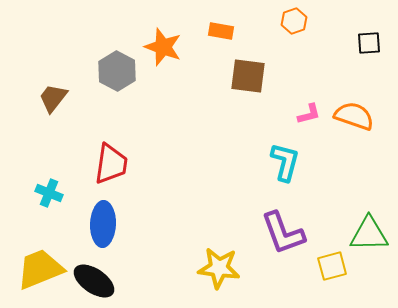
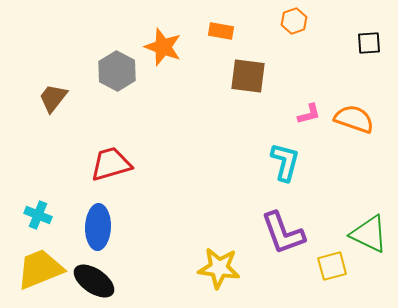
orange semicircle: moved 3 px down
red trapezoid: rotated 114 degrees counterclockwise
cyan cross: moved 11 px left, 22 px down
blue ellipse: moved 5 px left, 3 px down
green triangle: rotated 27 degrees clockwise
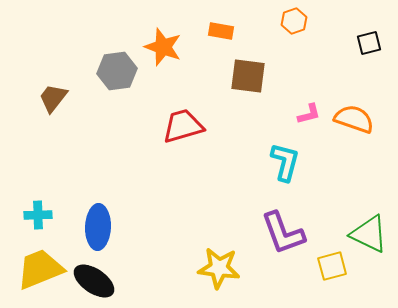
black square: rotated 10 degrees counterclockwise
gray hexagon: rotated 24 degrees clockwise
red trapezoid: moved 72 px right, 38 px up
cyan cross: rotated 24 degrees counterclockwise
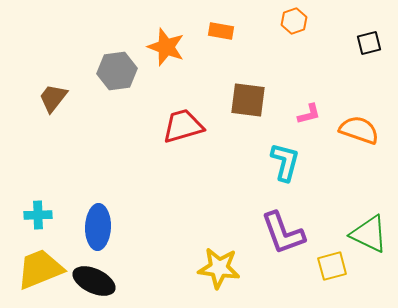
orange star: moved 3 px right
brown square: moved 24 px down
orange semicircle: moved 5 px right, 11 px down
black ellipse: rotated 9 degrees counterclockwise
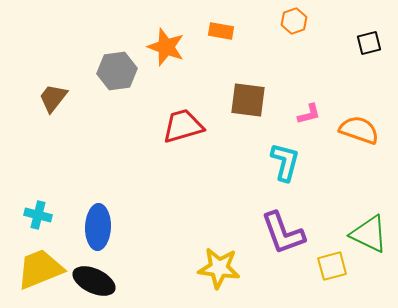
cyan cross: rotated 16 degrees clockwise
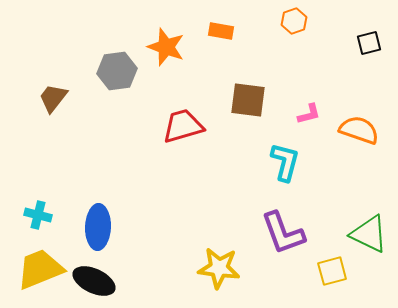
yellow square: moved 5 px down
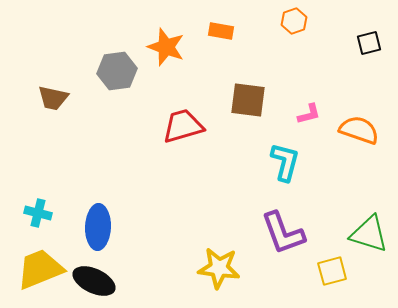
brown trapezoid: rotated 116 degrees counterclockwise
cyan cross: moved 2 px up
green triangle: rotated 9 degrees counterclockwise
